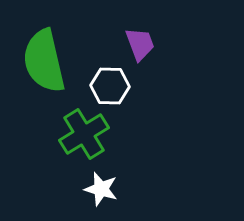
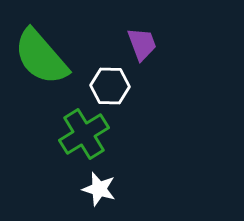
purple trapezoid: moved 2 px right
green semicircle: moved 3 px left, 4 px up; rotated 28 degrees counterclockwise
white star: moved 2 px left
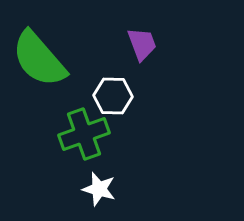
green semicircle: moved 2 px left, 2 px down
white hexagon: moved 3 px right, 10 px down
green cross: rotated 12 degrees clockwise
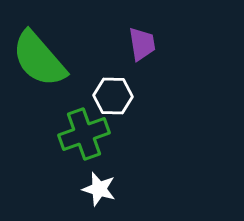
purple trapezoid: rotated 12 degrees clockwise
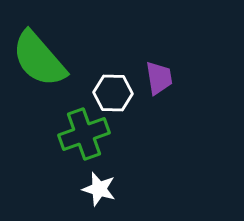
purple trapezoid: moved 17 px right, 34 px down
white hexagon: moved 3 px up
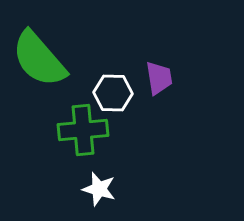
green cross: moved 1 px left, 4 px up; rotated 15 degrees clockwise
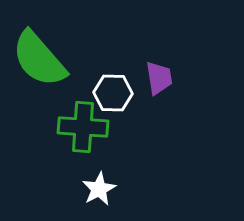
green cross: moved 3 px up; rotated 9 degrees clockwise
white star: rotated 28 degrees clockwise
